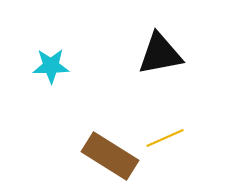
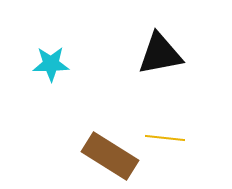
cyan star: moved 2 px up
yellow line: rotated 30 degrees clockwise
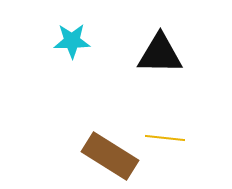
black triangle: rotated 12 degrees clockwise
cyan star: moved 21 px right, 23 px up
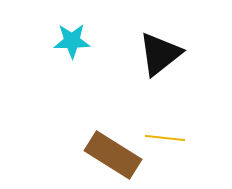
black triangle: rotated 39 degrees counterclockwise
brown rectangle: moved 3 px right, 1 px up
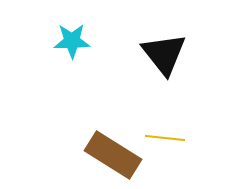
black triangle: moved 4 px right; rotated 30 degrees counterclockwise
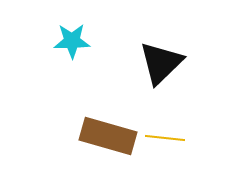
black triangle: moved 3 px left, 9 px down; rotated 24 degrees clockwise
brown rectangle: moved 5 px left, 19 px up; rotated 16 degrees counterclockwise
